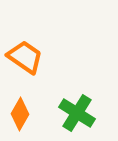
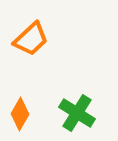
orange trapezoid: moved 6 px right, 18 px up; rotated 102 degrees clockwise
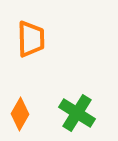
orange trapezoid: rotated 48 degrees counterclockwise
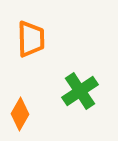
green cross: moved 3 px right, 22 px up; rotated 24 degrees clockwise
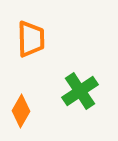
orange diamond: moved 1 px right, 3 px up
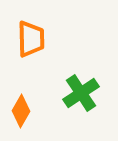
green cross: moved 1 px right, 2 px down
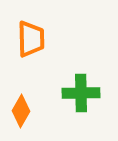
green cross: rotated 33 degrees clockwise
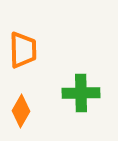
orange trapezoid: moved 8 px left, 11 px down
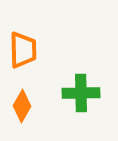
orange diamond: moved 1 px right, 5 px up
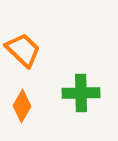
orange trapezoid: rotated 45 degrees counterclockwise
